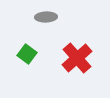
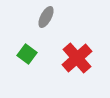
gray ellipse: rotated 60 degrees counterclockwise
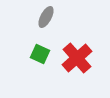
green square: moved 13 px right; rotated 12 degrees counterclockwise
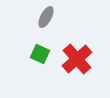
red cross: moved 1 px down
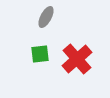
green square: rotated 30 degrees counterclockwise
